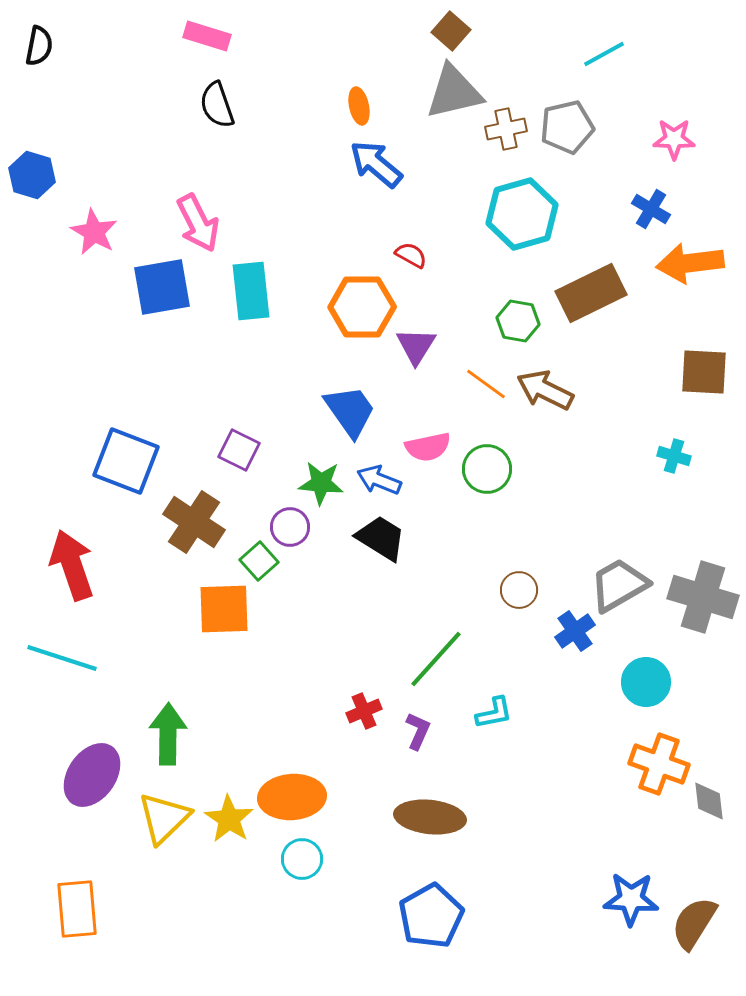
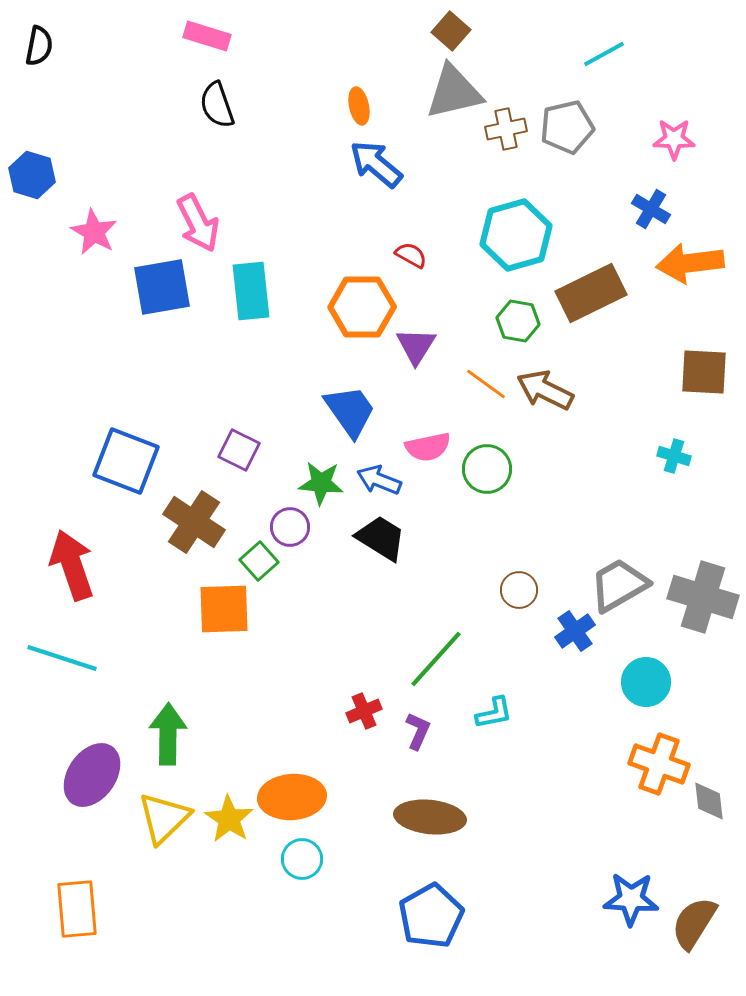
cyan hexagon at (522, 214): moved 6 px left, 21 px down
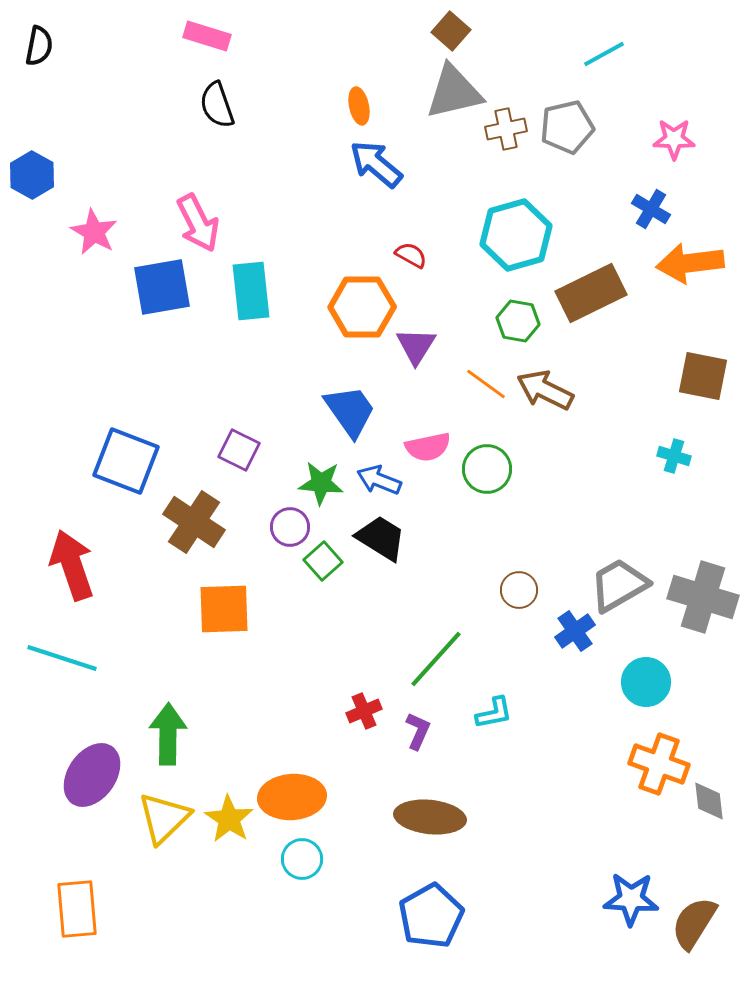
blue hexagon at (32, 175): rotated 12 degrees clockwise
brown square at (704, 372): moved 1 px left, 4 px down; rotated 8 degrees clockwise
green square at (259, 561): moved 64 px right
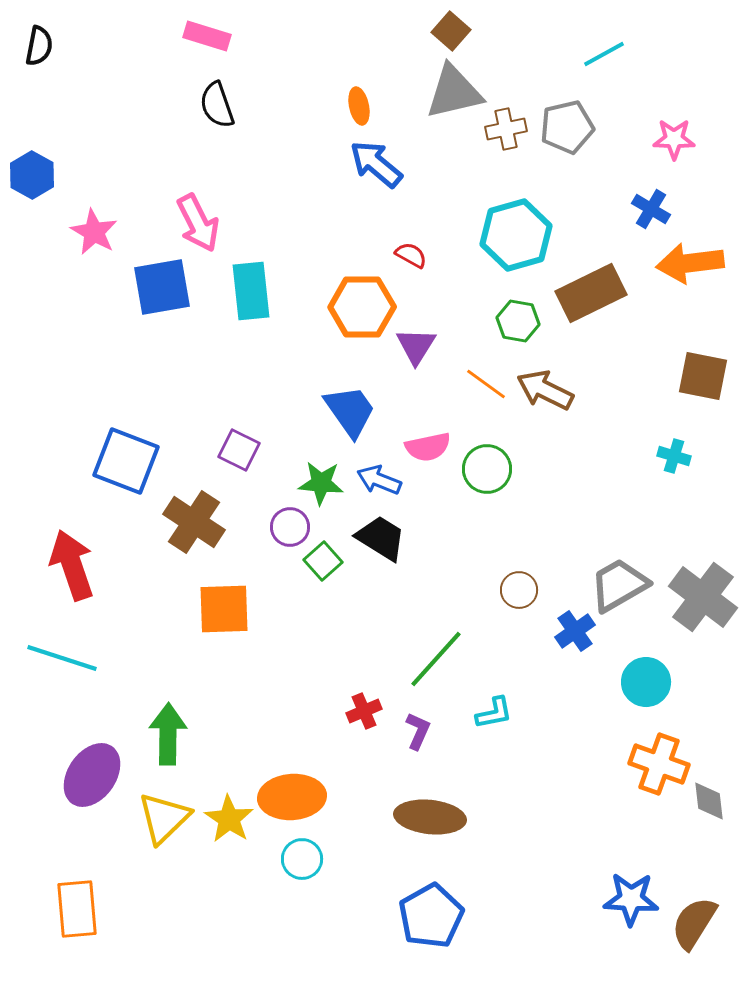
gray cross at (703, 597): rotated 20 degrees clockwise
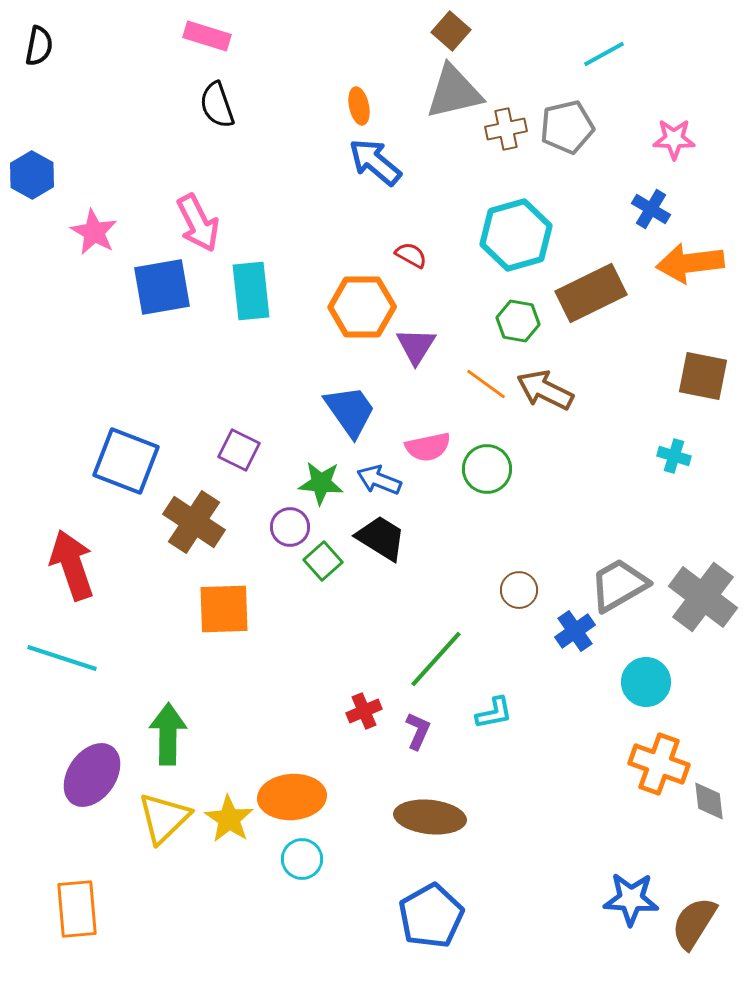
blue arrow at (376, 164): moved 1 px left, 2 px up
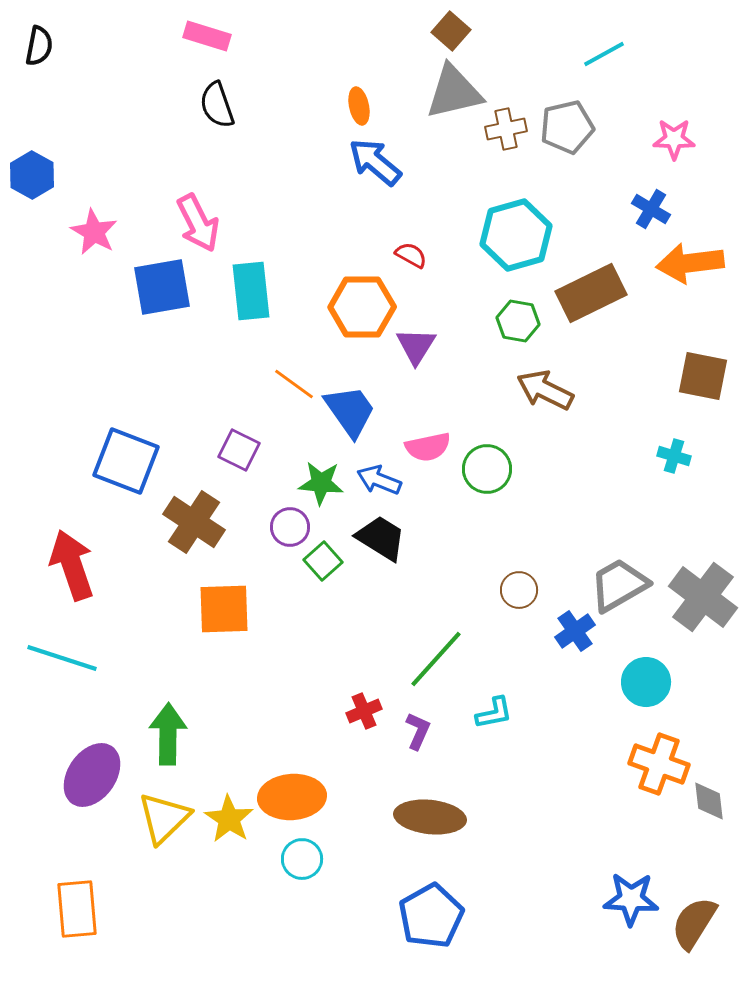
orange line at (486, 384): moved 192 px left
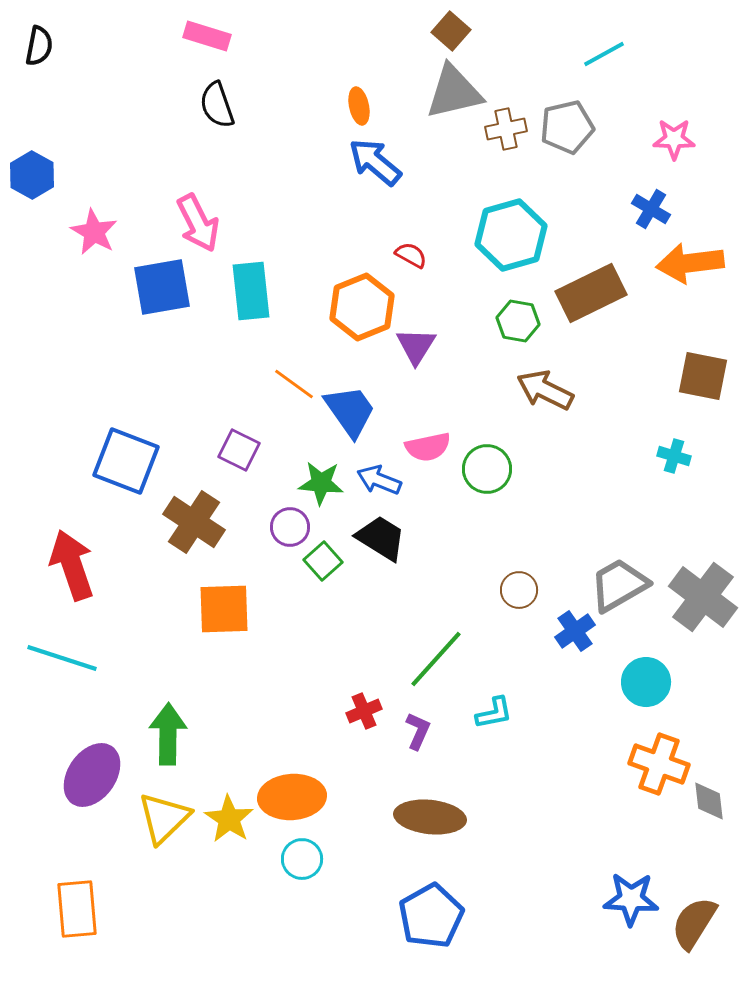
cyan hexagon at (516, 235): moved 5 px left
orange hexagon at (362, 307): rotated 22 degrees counterclockwise
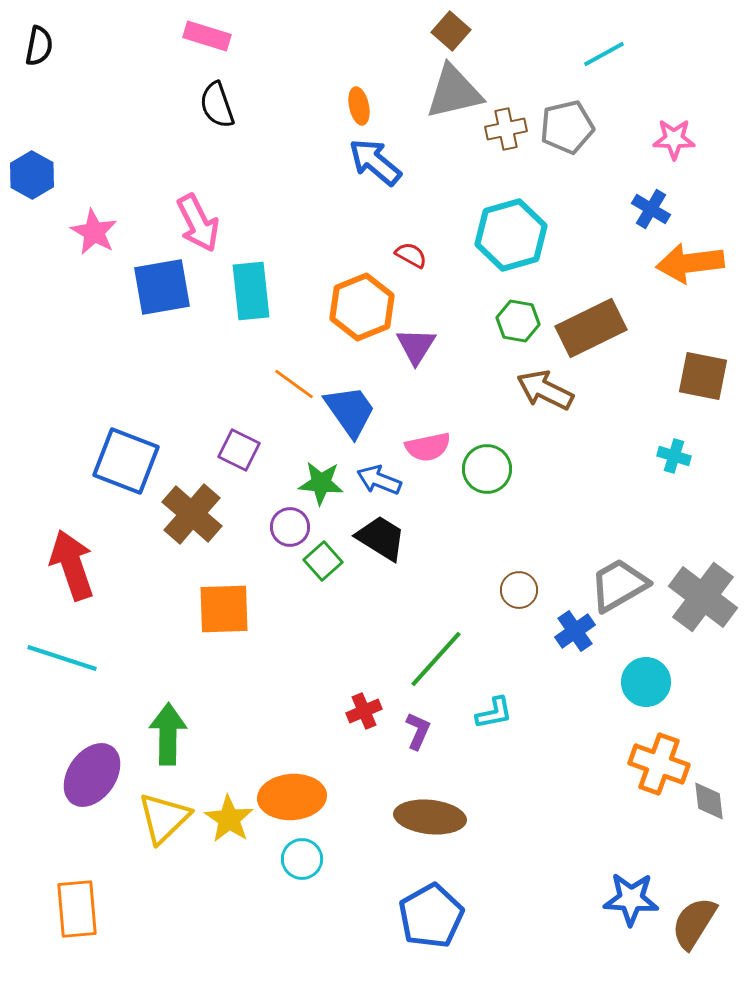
brown rectangle at (591, 293): moved 35 px down
brown cross at (194, 522): moved 2 px left, 8 px up; rotated 8 degrees clockwise
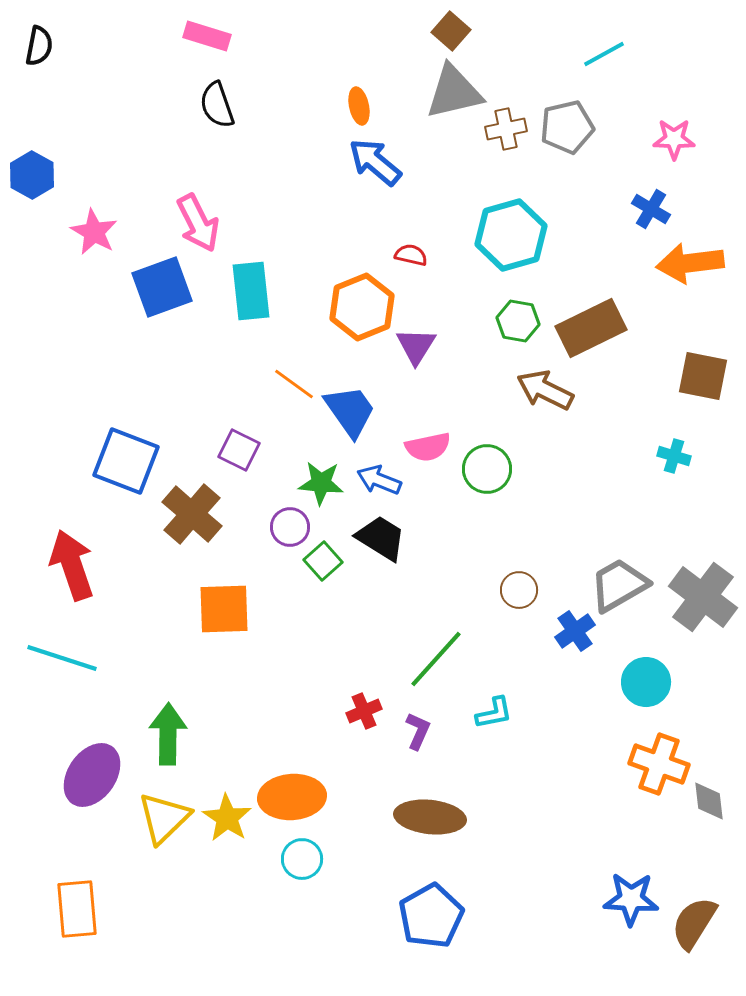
red semicircle at (411, 255): rotated 16 degrees counterclockwise
blue square at (162, 287): rotated 10 degrees counterclockwise
yellow star at (229, 819): moved 2 px left, 1 px up
